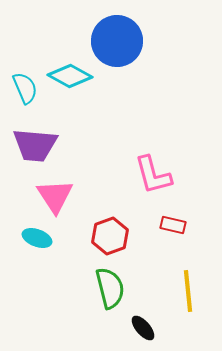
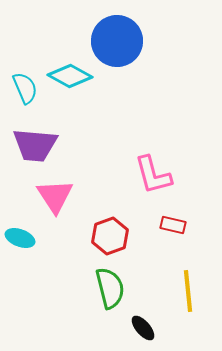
cyan ellipse: moved 17 px left
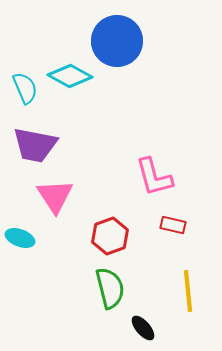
purple trapezoid: rotated 6 degrees clockwise
pink L-shape: moved 1 px right, 2 px down
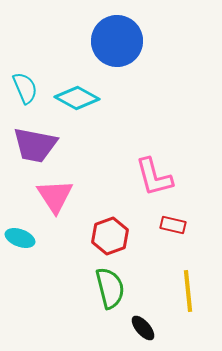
cyan diamond: moved 7 px right, 22 px down
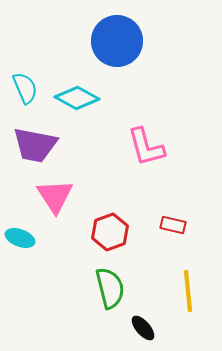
pink L-shape: moved 8 px left, 30 px up
red hexagon: moved 4 px up
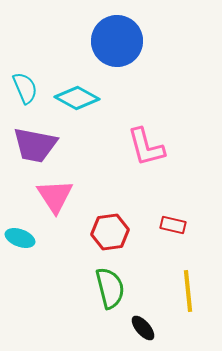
red hexagon: rotated 12 degrees clockwise
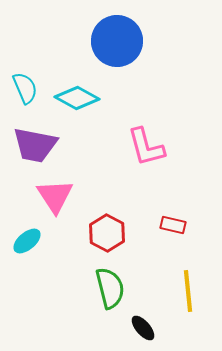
red hexagon: moved 3 px left, 1 px down; rotated 24 degrees counterclockwise
cyan ellipse: moved 7 px right, 3 px down; rotated 60 degrees counterclockwise
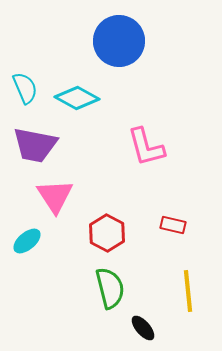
blue circle: moved 2 px right
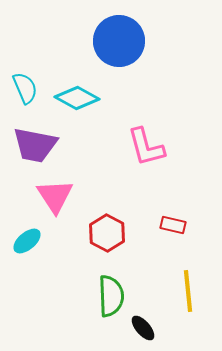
green semicircle: moved 1 px right, 8 px down; rotated 12 degrees clockwise
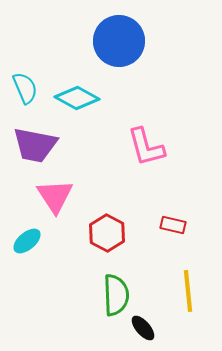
green semicircle: moved 5 px right, 1 px up
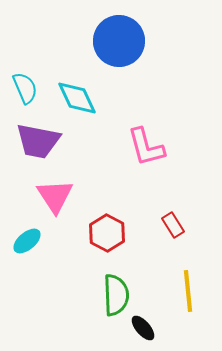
cyan diamond: rotated 36 degrees clockwise
purple trapezoid: moved 3 px right, 4 px up
red rectangle: rotated 45 degrees clockwise
